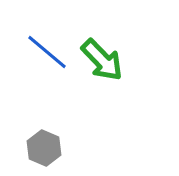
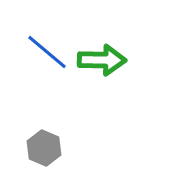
green arrow: rotated 45 degrees counterclockwise
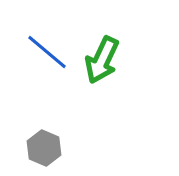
green arrow: rotated 114 degrees clockwise
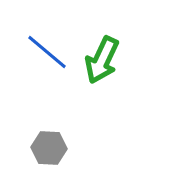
gray hexagon: moved 5 px right; rotated 20 degrees counterclockwise
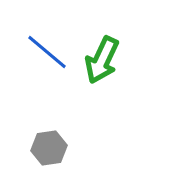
gray hexagon: rotated 12 degrees counterclockwise
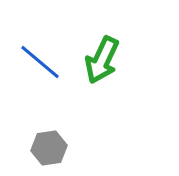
blue line: moved 7 px left, 10 px down
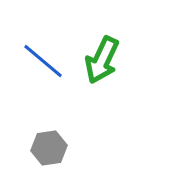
blue line: moved 3 px right, 1 px up
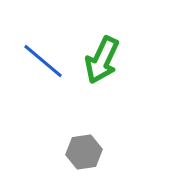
gray hexagon: moved 35 px right, 4 px down
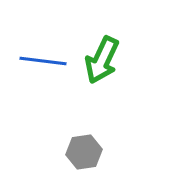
blue line: rotated 33 degrees counterclockwise
